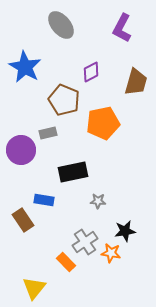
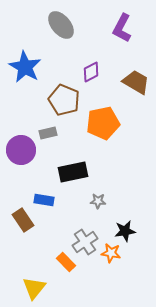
brown trapezoid: rotated 76 degrees counterclockwise
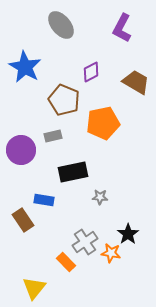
gray rectangle: moved 5 px right, 3 px down
gray star: moved 2 px right, 4 px up
black star: moved 3 px right, 3 px down; rotated 25 degrees counterclockwise
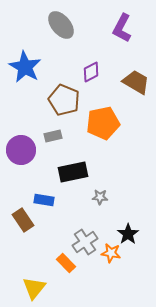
orange rectangle: moved 1 px down
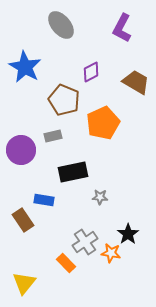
orange pentagon: rotated 12 degrees counterclockwise
yellow triangle: moved 10 px left, 5 px up
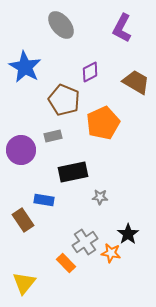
purple diamond: moved 1 px left
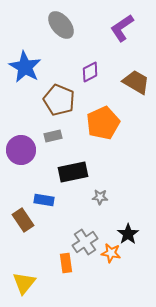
purple L-shape: rotated 28 degrees clockwise
brown pentagon: moved 5 px left
orange rectangle: rotated 36 degrees clockwise
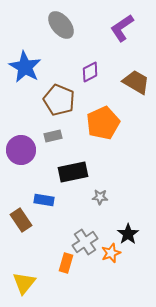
brown rectangle: moved 2 px left
orange star: rotated 30 degrees counterclockwise
orange rectangle: rotated 24 degrees clockwise
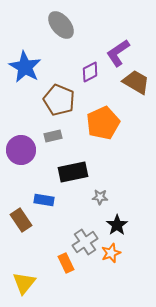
purple L-shape: moved 4 px left, 25 px down
black star: moved 11 px left, 9 px up
orange rectangle: rotated 42 degrees counterclockwise
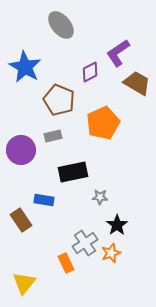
brown trapezoid: moved 1 px right, 1 px down
gray cross: moved 1 px down
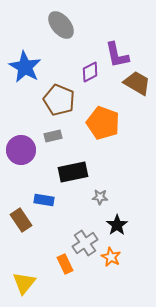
purple L-shape: moved 1 px left, 2 px down; rotated 68 degrees counterclockwise
orange pentagon: rotated 28 degrees counterclockwise
orange star: moved 4 px down; rotated 24 degrees counterclockwise
orange rectangle: moved 1 px left, 1 px down
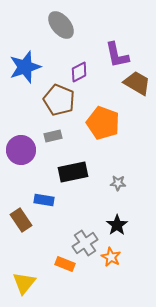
blue star: rotated 24 degrees clockwise
purple diamond: moved 11 px left
gray star: moved 18 px right, 14 px up
orange rectangle: rotated 42 degrees counterclockwise
